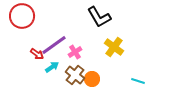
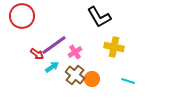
yellow cross: rotated 24 degrees counterclockwise
cyan line: moved 10 px left
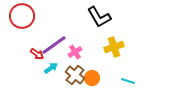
yellow cross: rotated 30 degrees counterclockwise
cyan arrow: moved 1 px left, 1 px down
orange circle: moved 1 px up
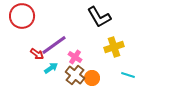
pink cross: moved 5 px down; rotated 24 degrees counterclockwise
cyan line: moved 6 px up
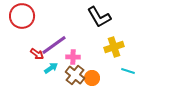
pink cross: moved 2 px left; rotated 32 degrees counterclockwise
cyan line: moved 4 px up
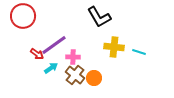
red circle: moved 1 px right
yellow cross: rotated 24 degrees clockwise
cyan line: moved 11 px right, 19 px up
orange circle: moved 2 px right
